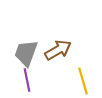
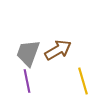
gray trapezoid: moved 2 px right
purple line: moved 1 px down
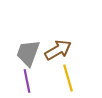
yellow line: moved 15 px left, 3 px up
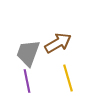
brown arrow: moved 7 px up
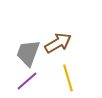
purple line: rotated 60 degrees clockwise
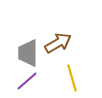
gray trapezoid: rotated 20 degrees counterclockwise
yellow line: moved 4 px right
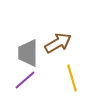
purple line: moved 2 px left, 1 px up
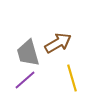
gray trapezoid: rotated 16 degrees counterclockwise
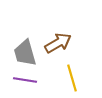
gray trapezoid: moved 3 px left
purple line: rotated 50 degrees clockwise
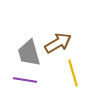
gray trapezoid: moved 4 px right
yellow line: moved 1 px right, 5 px up
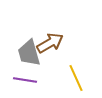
brown arrow: moved 8 px left
yellow line: moved 3 px right, 5 px down; rotated 8 degrees counterclockwise
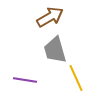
brown arrow: moved 26 px up
gray trapezoid: moved 26 px right, 3 px up
